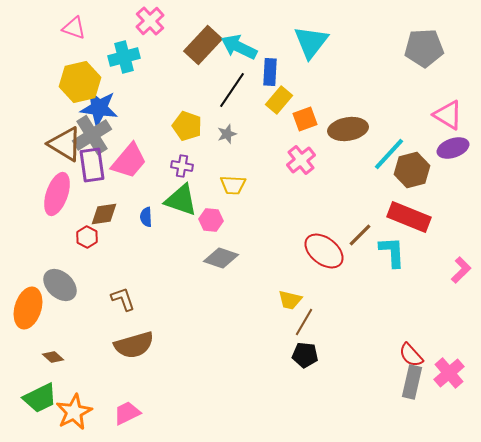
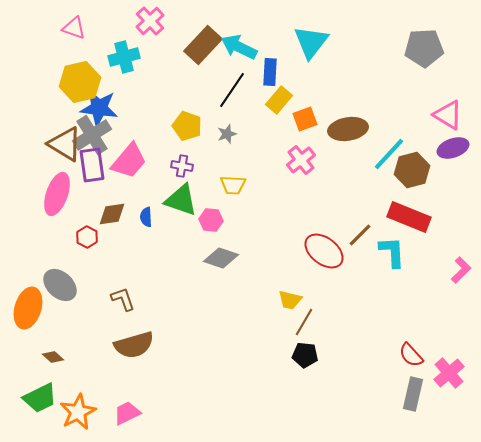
brown diamond at (104, 214): moved 8 px right
gray rectangle at (412, 382): moved 1 px right, 12 px down
orange star at (74, 412): moved 4 px right
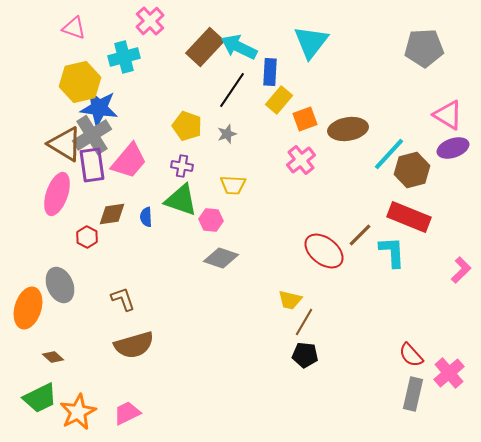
brown rectangle at (203, 45): moved 2 px right, 2 px down
gray ellipse at (60, 285): rotated 24 degrees clockwise
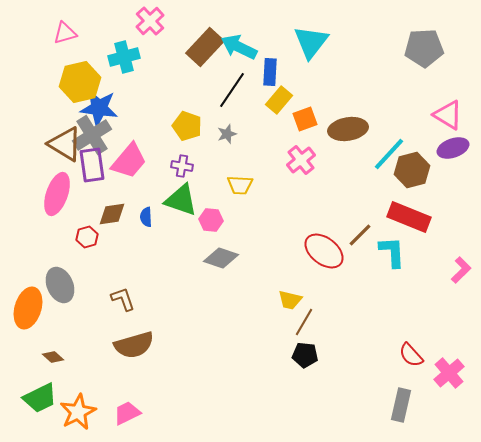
pink triangle at (74, 28): moved 9 px left, 5 px down; rotated 35 degrees counterclockwise
yellow trapezoid at (233, 185): moved 7 px right
red hexagon at (87, 237): rotated 15 degrees clockwise
gray rectangle at (413, 394): moved 12 px left, 11 px down
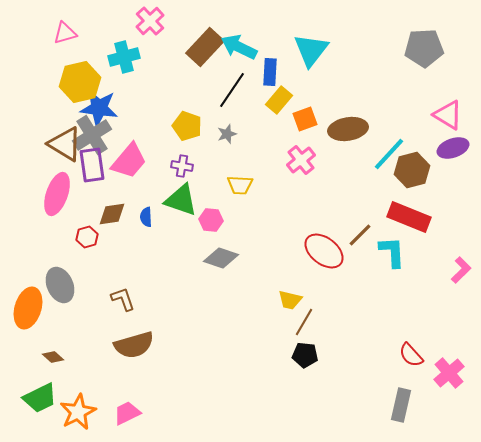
cyan triangle at (311, 42): moved 8 px down
